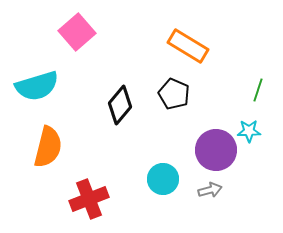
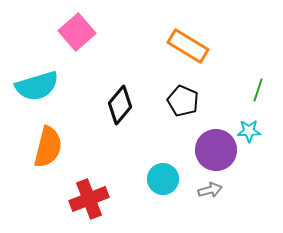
black pentagon: moved 9 px right, 7 px down
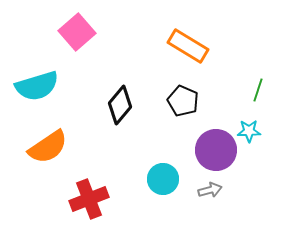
orange semicircle: rotated 42 degrees clockwise
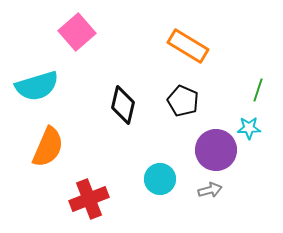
black diamond: moved 3 px right; rotated 27 degrees counterclockwise
cyan star: moved 3 px up
orange semicircle: rotated 33 degrees counterclockwise
cyan circle: moved 3 px left
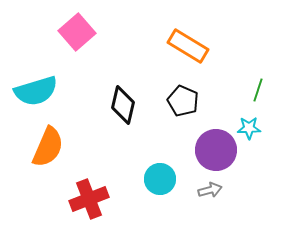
cyan semicircle: moved 1 px left, 5 px down
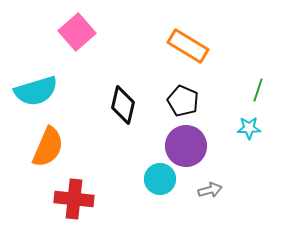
purple circle: moved 30 px left, 4 px up
red cross: moved 15 px left; rotated 27 degrees clockwise
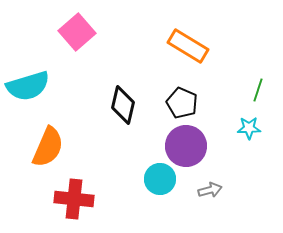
cyan semicircle: moved 8 px left, 5 px up
black pentagon: moved 1 px left, 2 px down
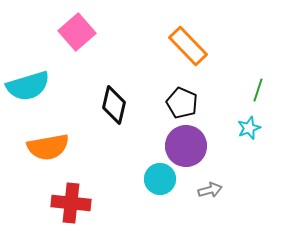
orange rectangle: rotated 15 degrees clockwise
black diamond: moved 9 px left
cyan star: rotated 20 degrees counterclockwise
orange semicircle: rotated 57 degrees clockwise
red cross: moved 3 px left, 4 px down
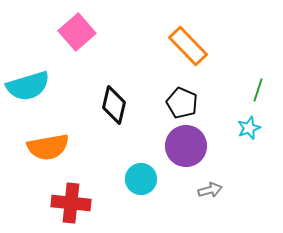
cyan circle: moved 19 px left
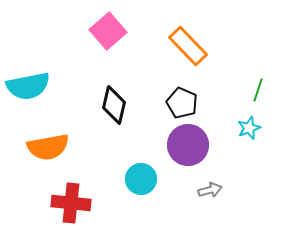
pink square: moved 31 px right, 1 px up
cyan semicircle: rotated 6 degrees clockwise
purple circle: moved 2 px right, 1 px up
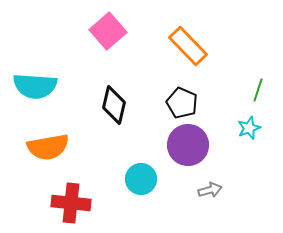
cyan semicircle: moved 7 px right; rotated 15 degrees clockwise
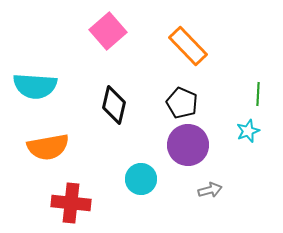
green line: moved 4 px down; rotated 15 degrees counterclockwise
cyan star: moved 1 px left, 3 px down
